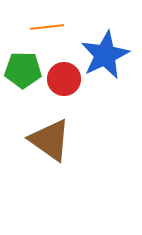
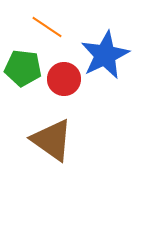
orange line: rotated 40 degrees clockwise
green pentagon: moved 2 px up; rotated 6 degrees clockwise
brown triangle: moved 2 px right
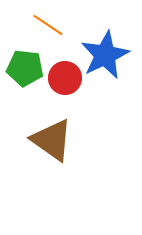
orange line: moved 1 px right, 2 px up
green pentagon: moved 2 px right
red circle: moved 1 px right, 1 px up
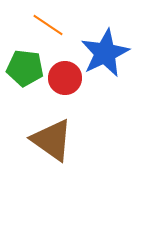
blue star: moved 2 px up
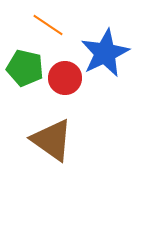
green pentagon: rotated 6 degrees clockwise
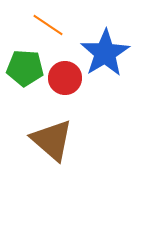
blue star: rotated 6 degrees counterclockwise
green pentagon: rotated 9 degrees counterclockwise
brown triangle: rotated 6 degrees clockwise
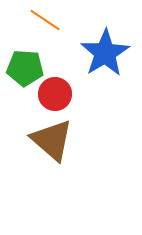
orange line: moved 3 px left, 5 px up
red circle: moved 10 px left, 16 px down
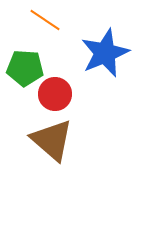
blue star: rotated 9 degrees clockwise
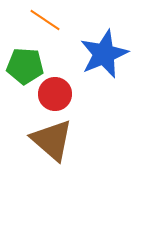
blue star: moved 1 px left, 1 px down
green pentagon: moved 2 px up
